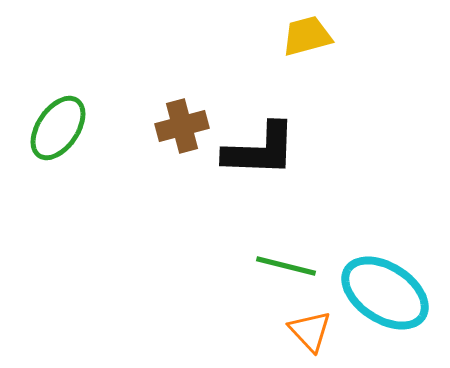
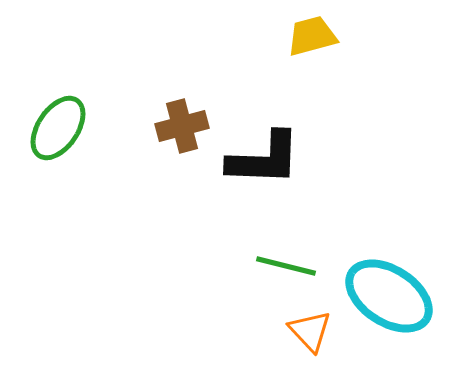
yellow trapezoid: moved 5 px right
black L-shape: moved 4 px right, 9 px down
cyan ellipse: moved 4 px right, 3 px down
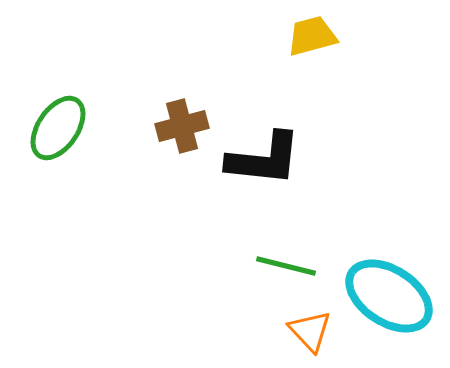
black L-shape: rotated 4 degrees clockwise
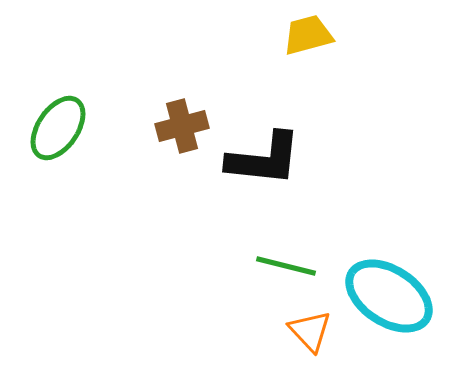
yellow trapezoid: moved 4 px left, 1 px up
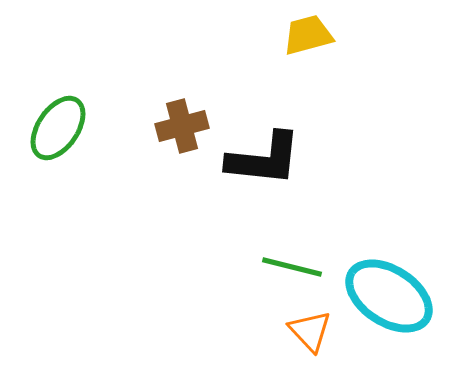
green line: moved 6 px right, 1 px down
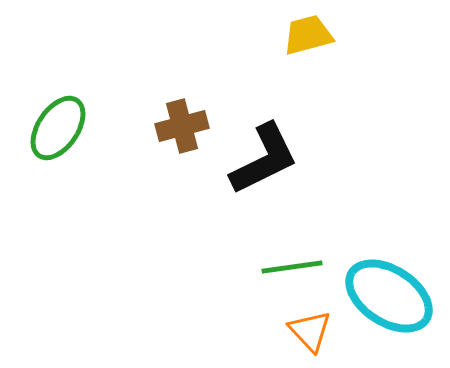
black L-shape: rotated 32 degrees counterclockwise
green line: rotated 22 degrees counterclockwise
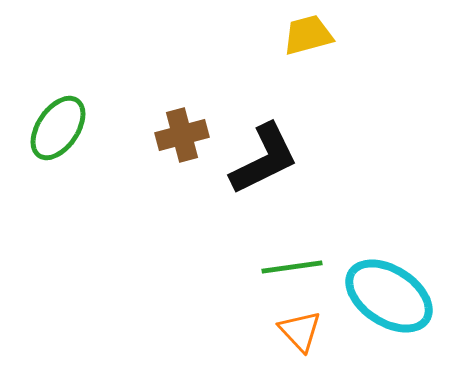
brown cross: moved 9 px down
orange triangle: moved 10 px left
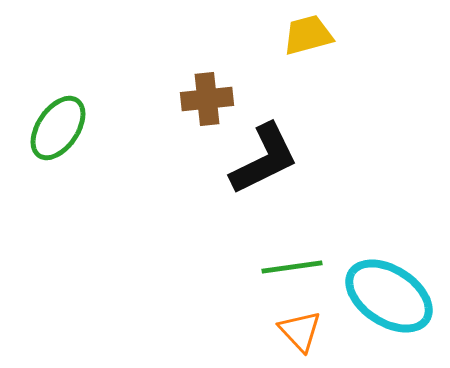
brown cross: moved 25 px right, 36 px up; rotated 9 degrees clockwise
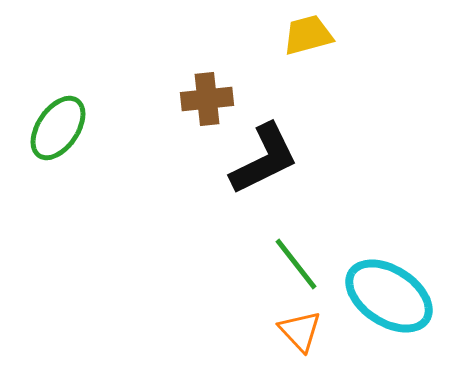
green line: moved 4 px right, 3 px up; rotated 60 degrees clockwise
